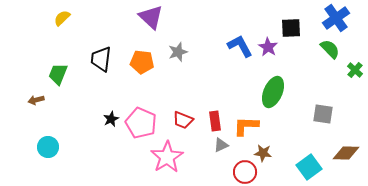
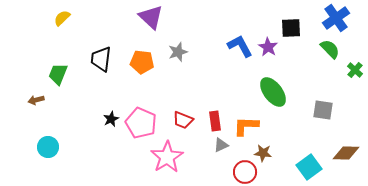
green ellipse: rotated 60 degrees counterclockwise
gray square: moved 4 px up
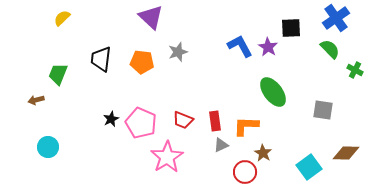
green cross: rotated 14 degrees counterclockwise
brown star: rotated 24 degrees clockwise
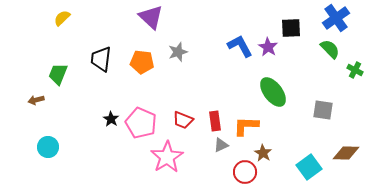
black star: rotated 14 degrees counterclockwise
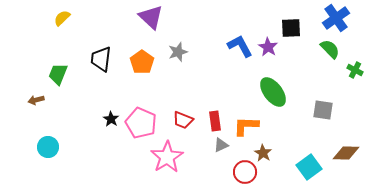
orange pentagon: rotated 30 degrees clockwise
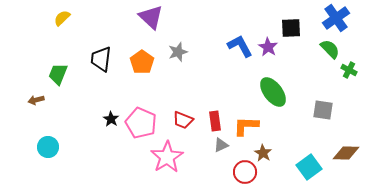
green cross: moved 6 px left
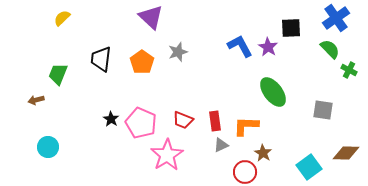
pink star: moved 2 px up
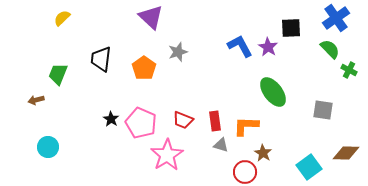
orange pentagon: moved 2 px right, 6 px down
gray triangle: rotated 42 degrees clockwise
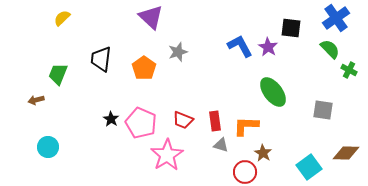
black square: rotated 10 degrees clockwise
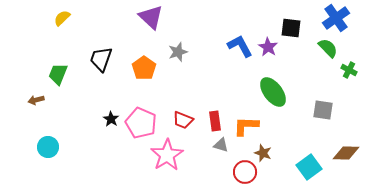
green semicircle: moved 2 px left, 1 px up
black trapezoid: rotated 12 degrees clockwise
brown star: rotated 12 degrees counterclockwise
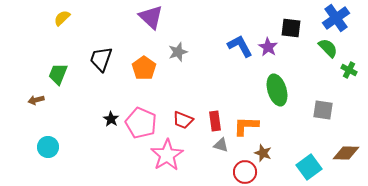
green ellipse: moved 4 px right, 2 px up; rotated 20 degrees clockwise
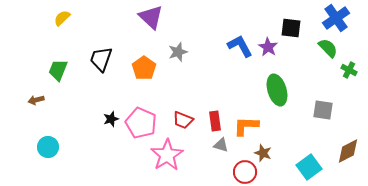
green trapezoid: moved 4 px up
black star: rotated 21 degrees clockwise
brown diamond: moved 2 px right, 2 px up; rotated 28 degrees counterclockwise
